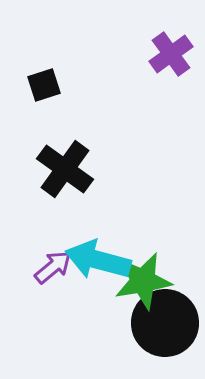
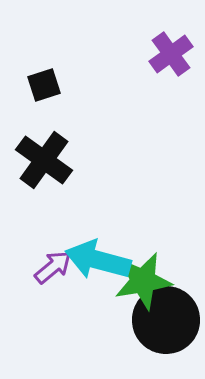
black cross: moved 21 px left, 9 px up
black circle: moved 1 px right, 3 px up
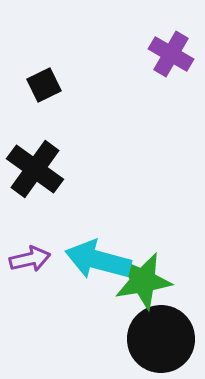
purple cross: rotated 24 degrees counterclockwise
black square: rotated 8 degrees counterclockwise
black cross: moved 9 px left, 9 px down
purple arrow: moved 23 px left, 8 px up; rotated 27 degrees clockwise
black circle: moved 5 px left, 19 px down
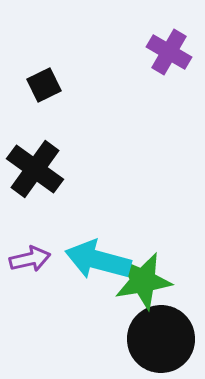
purple cross: moved 2 px left, 2 px up
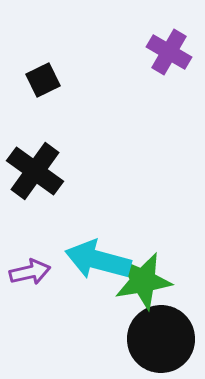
black square: moved 1 px left, 5 px up
black cross: moved 2 px down
purple arrow: moved 13 px down
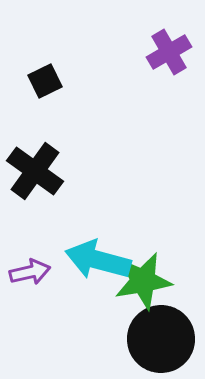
purple cross: rotated 30 degrees clockwise
black square: moved 2 px right, 1 px down
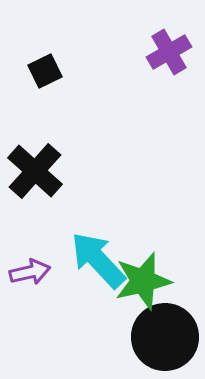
black square: moved 10 px up
black cross: rotated 6 degrees clockwise
cyan arrow: rotated 32 degrees clockwise
green star: rotated 4 degrees counterclockwise
black circle: moved 4 px right, 2 px up
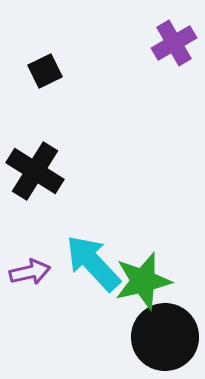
purple cross: moved 5 px right, 9 px up
black cross: rotated 10 degrees counterclockwise
cyan arrow: moved 5 px left, 3 px down
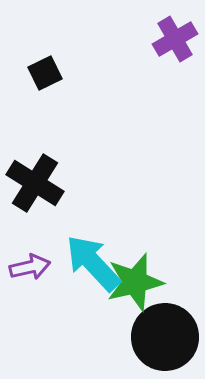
purple cross: moved 1 px right, 4 px up
black square: moved 2 px down
black cross: moved 12 px down
purple arrow: moved 5 px up
green star: moved 8 px left, 1 px down
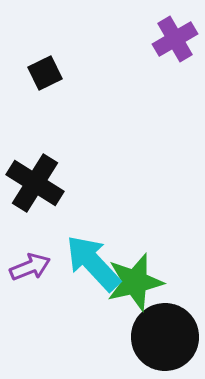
purple arrow: rotated 9 degrees counterclockwise
